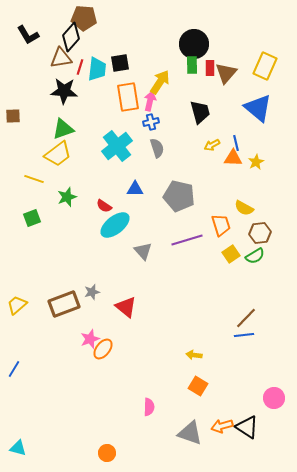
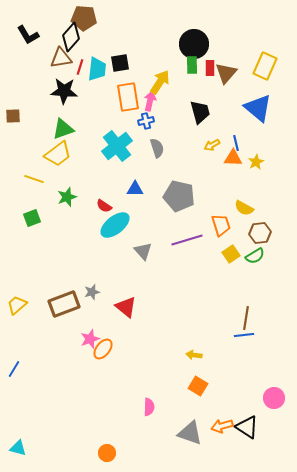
blue cross at (151, 122): moved 5 px left, 1 px up
brown line at (246, 318): rotated 35 degrees counterclockwise
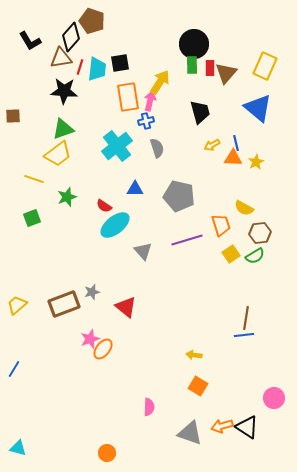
brown pentagon at (84, 18): moved 8 px right, 3 px down; rotated 15 degrees clockwise
black L-shape at (28, 35): moved 2 px right, 6 px down
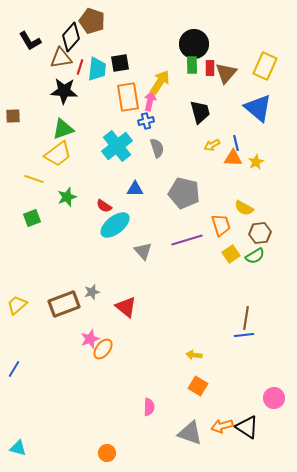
gray pentagon at (179, 196): moved 5 px right, 3 px up
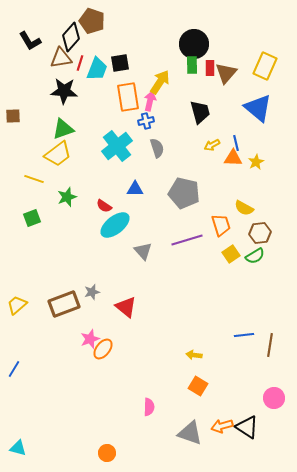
red line at (80, 67): moved 4 px up
cyan trapezoid at (97, 69): rotated 15 degrees clockwise
brown line at (246, 318): moved 24 px right, 27 px down
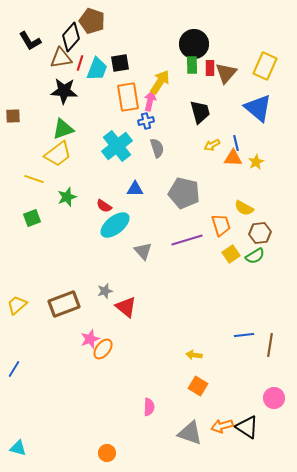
gray star at (92, 292): moved 13 px right, 1 px up
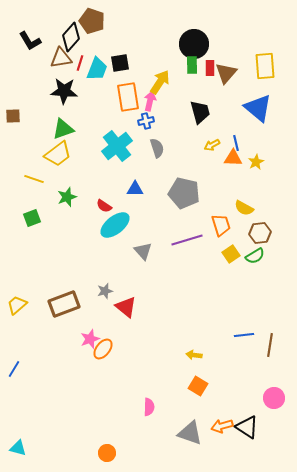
yellow rectangle at (265, 66): rotated 28 degrees counterclockwise
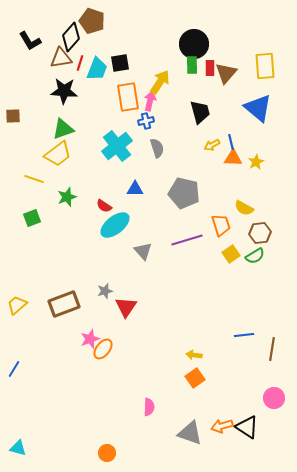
blue line at (236, 143): moved 5 px left, 1 px up
red triangle at (126, 307): rotated 25 degrees clockwise
brown line at (270, 345): moved 2 px right, 4 px down
orange square at (198, 386): moved 3 px left, 8 px up; rotated 24 degrees clockwise
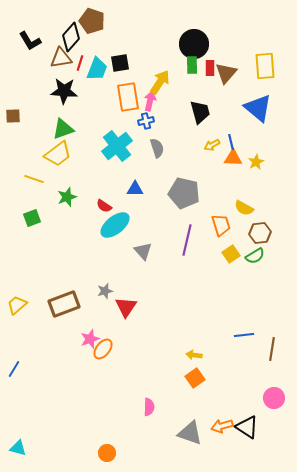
purple line at (187, 240): rotated 60 degrees counterclockwise
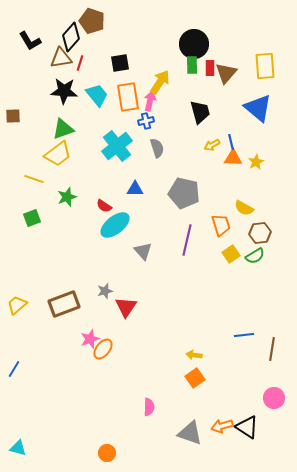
cyan trapezoid at (97, 69): moved 26 px down; rotated 60 degrees counterclockwise
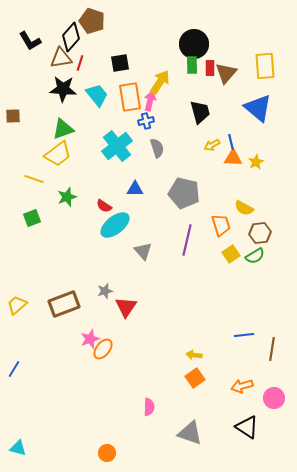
black star at (64, 91): moved 1 px left, 2 px up
orange rectangle at (128, 97): moved 2 px right
orange arrow at (222, 426): moved 20 px right, 40 px up
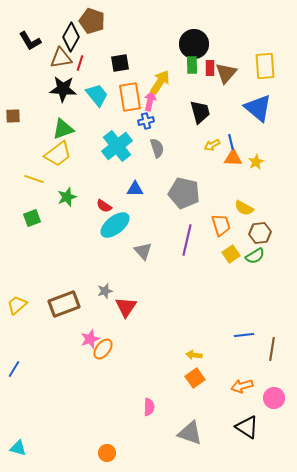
black diamond at (71, 37): rotated 12 degrees counterclockwise
